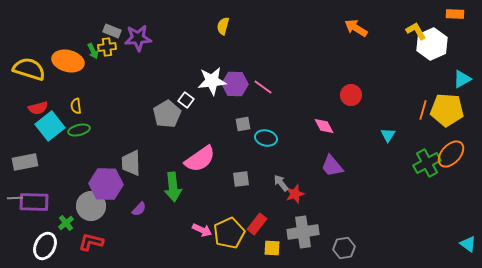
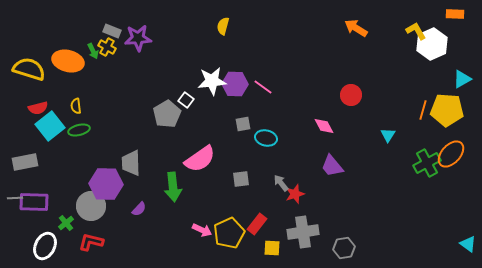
yellow cross at (107, 47): rotated 36 degrees clockwise
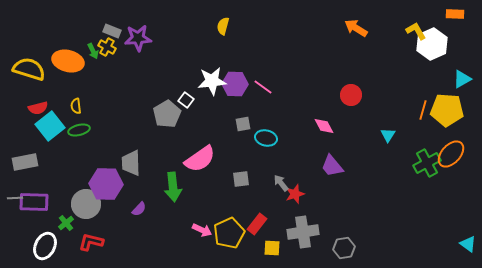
gray circle at (91, 206): moved 5 px left, 2 px up
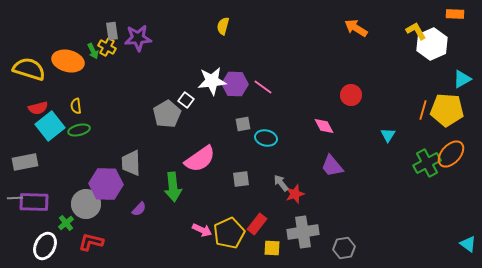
gray rectangle at (112, 31): rotated 60 degrees clockwise
